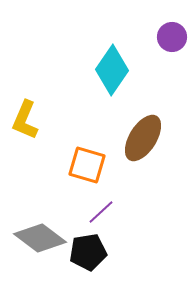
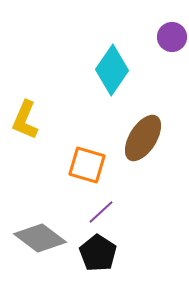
black pentagon: moved 10 px right, 1 px down; rotated 30 degrees counterclockwise
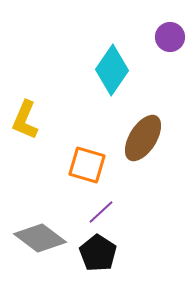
purple circle: moved 2 px left
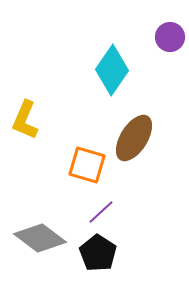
brown ellipse: moved 9 px left
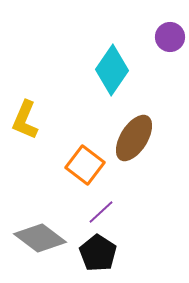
orange square: moved 2 px left; rotated 21 degrees clockwise
